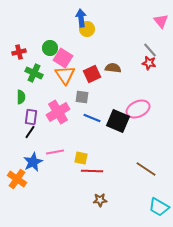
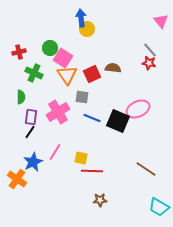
orange triangle: moved 2 px right
pink line: rotated 48 degrees counterclockwise
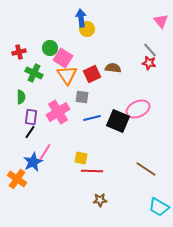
blue line: rotated 36 degrees counterclockwise
pink line: moved 10 px left
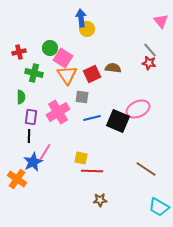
green cross: rotated 12 degrees counterclockwise
black line: moved 1 px left, 4 px down; rotated 32 degrees counterclockwise
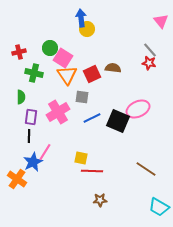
blue line: rotated 12 degrees counterclockwise
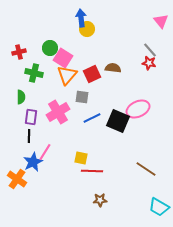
orange triangle: rotated 15 degrees clockwise
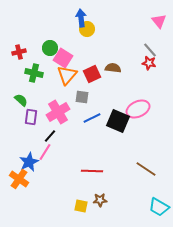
pink triangle: moved 2 px left
green semicircle: moved 3 px down; rotated 48 degrees counterclockwise
black line: moved 21 px right; rotated 40 degrees clockwise
yellow square: moved 48 px down
blue star: moved 4 px left
orange cross: moved 2 px right
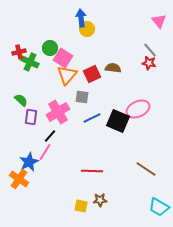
green cross: moved 4 px left, 11 px up; rotated 12 degrees clockwise
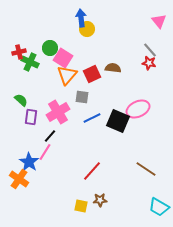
blue star: rotated 12 degrees counterclockwise
red line: rotated 50 degrees counterclockwise
